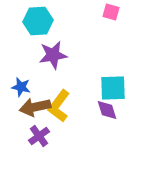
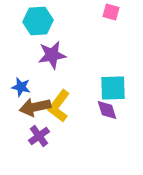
purple star: moved 1 px left
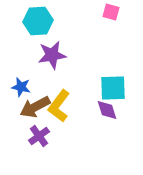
brown arrow: rotated 16 degrees counterclockwise
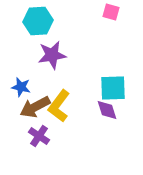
purple cross: rotated 20 degrees counterclockwise
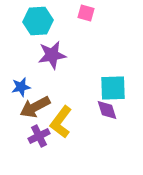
pink square: moved 25 px left, 1 px down
blue star: rotated 24 degrees counterclockwise
yellow L-shape: moved 2 px right, 16 px down
purple cross: rotated 30 degrees clockwise
